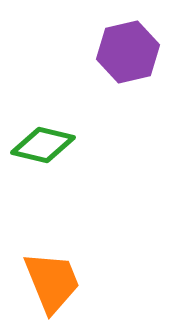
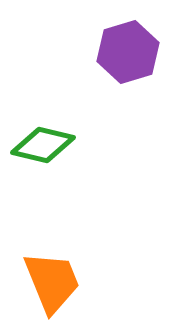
purple hexagon: rotated 4 degrees counterclockwise
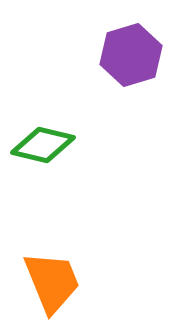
purple hexagon: moved 3 px right, 3 px down
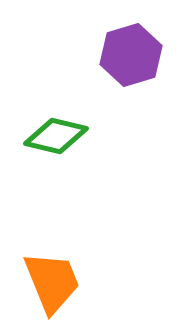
green diamond: moved 13 px right, 9 px up
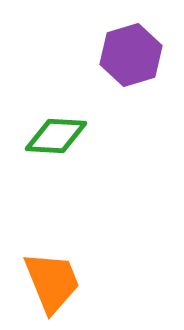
green diamond: rotated 10 degrees counterclockwise
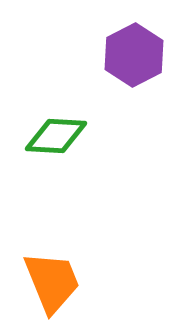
purple hexagon: moved 3 px right; rotated 10 degrees counterclockwise
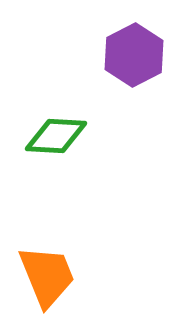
orange trapezoid: moved 5 px left, 6 px up
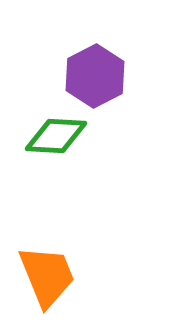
purple hexagon: moved 39 px left, 21 px down
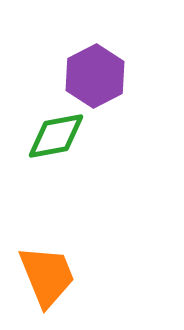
green diamond: rotated 14 degrees counterclockwise
